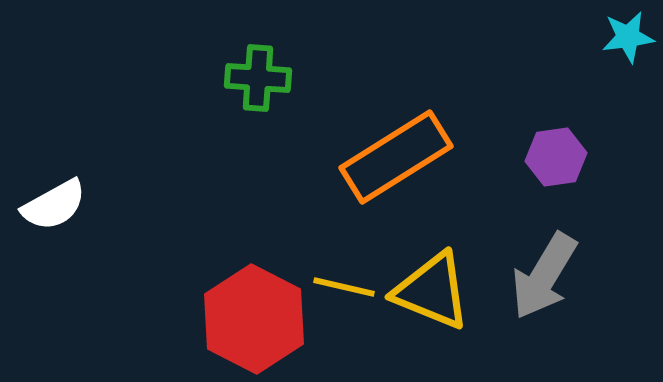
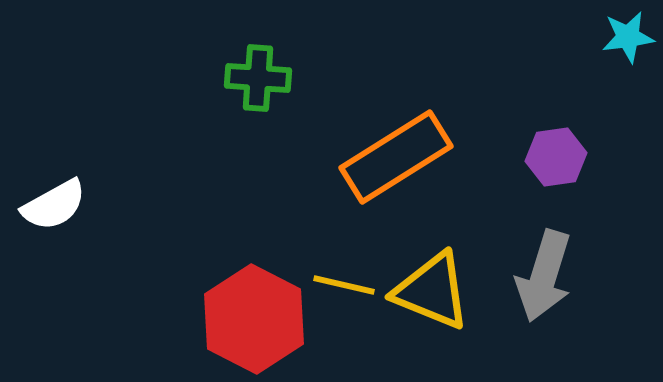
gray arrow: rotated 14 degrees counterclockwise
yellow line: moved 2 px up
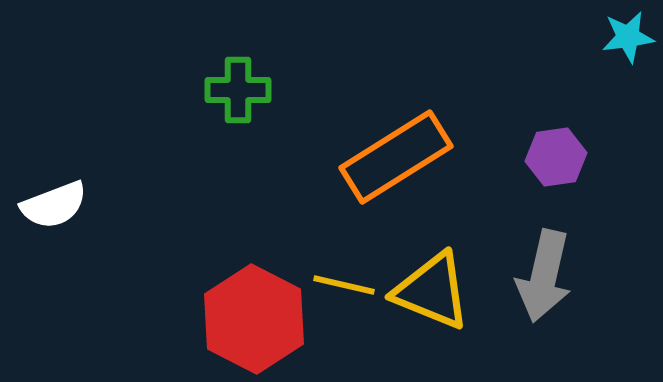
green cross: moved 20 px left, 12 px down; rotated 4 degrees counterclockwise
white semicircle: rotated 8 degrees clockwise
gray arrow: rotated 4 degrees counterclockwise
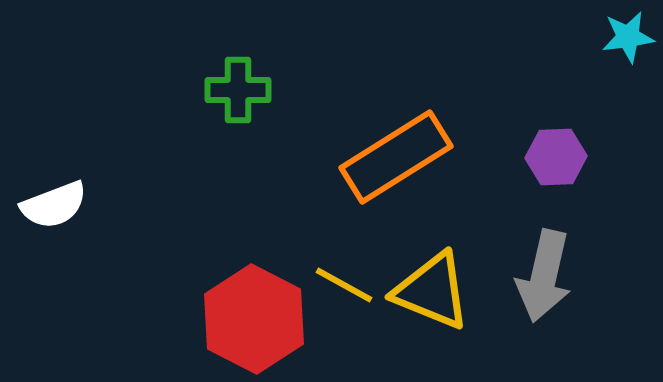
purple hexagon: rotated 6 degrees clockwise
yellow line: rotated 16 degrees clockwise
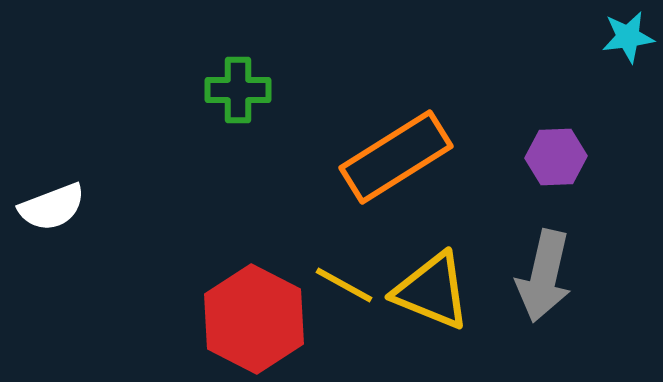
white semicircle: moved 2 px left, 2 px down
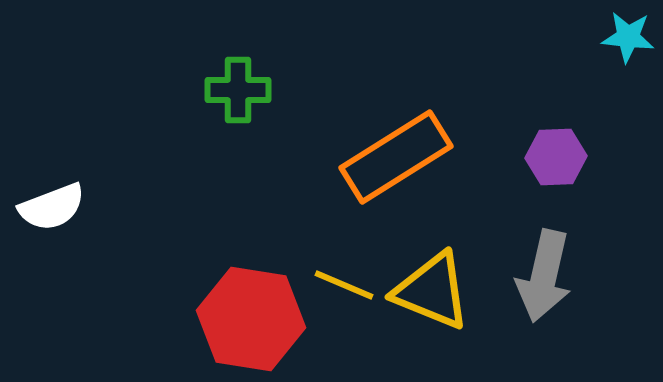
cyan star: rotated 14 degrees clockwise
yellow line: rotated 6 degrees counterclockwise
red hexagon: moved 3 px left; rotated 18 degrees counterclockwise
